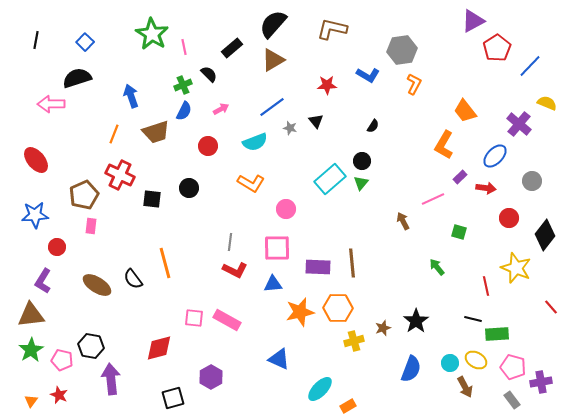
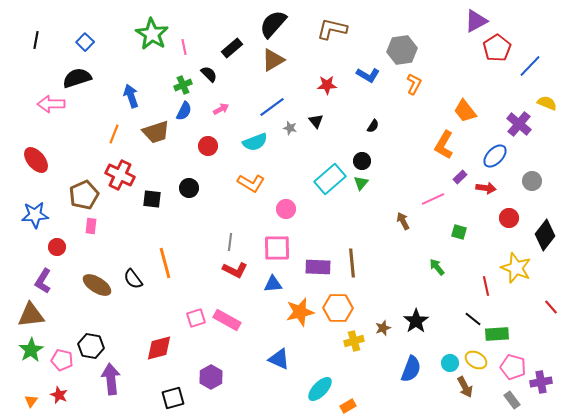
purple triangle at (473, 21): moved 3 px right
pink square at (194, 318): moved 2 px right; rotated 24 degrees counterclockwise
black line at (473, 319): rotated 24 degrees clockwise
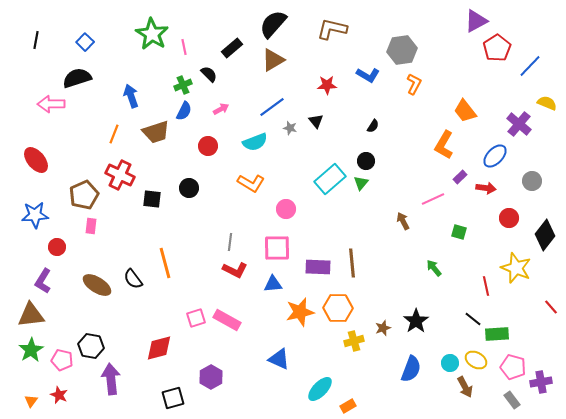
black circle at (362, 161): moved 4 px right
green arrow at (437, 267): moved 3 px left, 1 px down
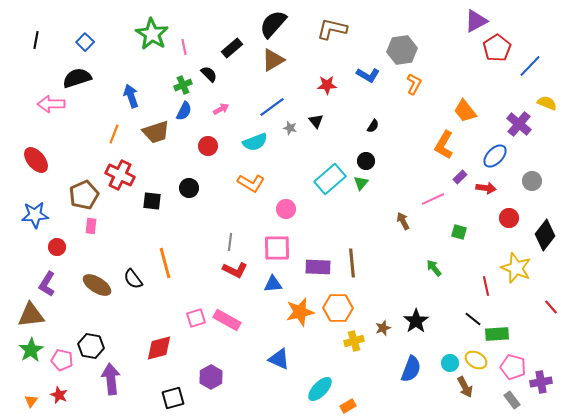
black square at (152, 199): moved 2 px down
purple L-shape at (43, 281): moved 4 px right, 3 px down
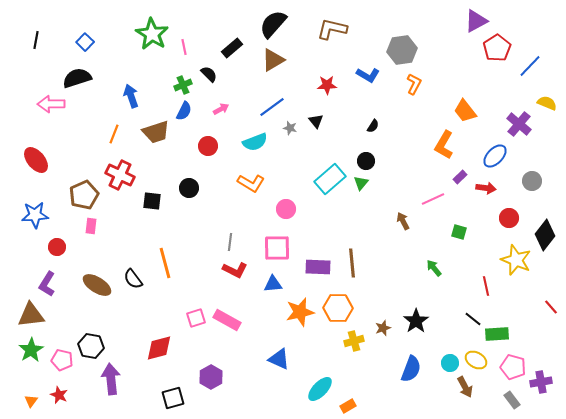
yellow star at (516, 268): moved 8 px up
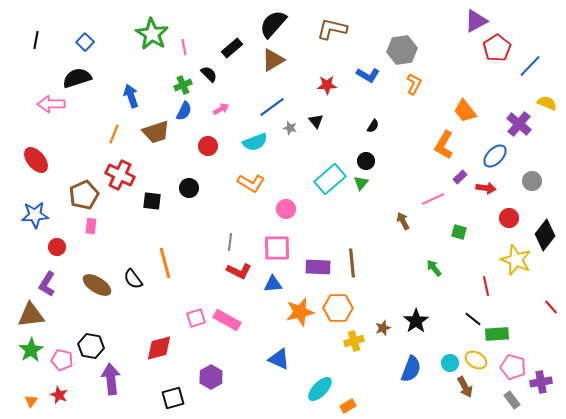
red L-shape at (235, 270): moved 4 px right, 1 px down
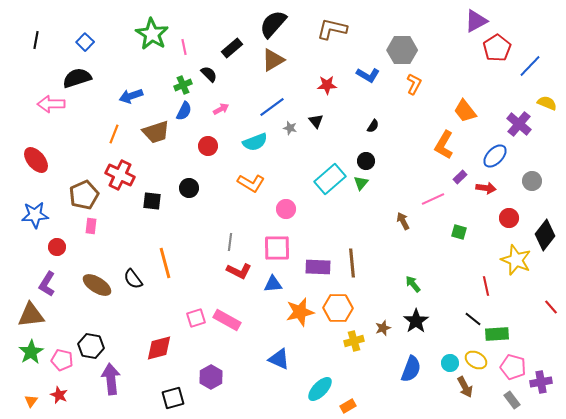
gray hexagon at (402, 50): rotated 8 degrees clockwise
blue arrow at (131, 96): rotated 90 degrees counterclockwise
green arrow at (434, 268): moved 21 px left, 16 px down
green star at (31, 350): moved 2 px down
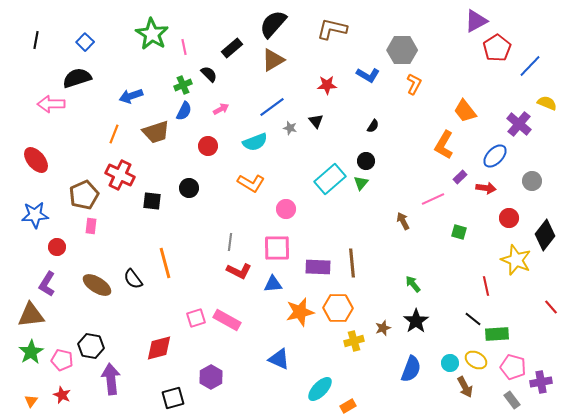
red star at (59, 395): moved 3 px right
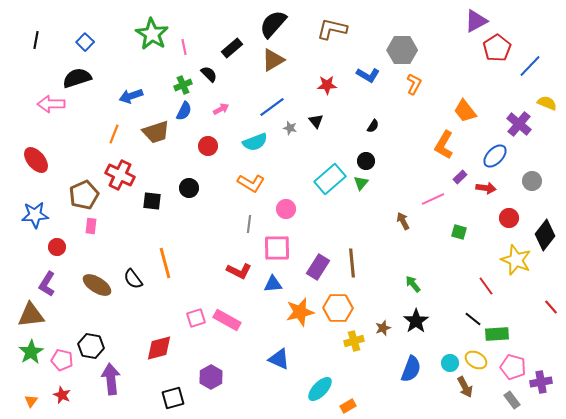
gray line at (230, 242): moved 19 px right, 18 px up
purple rectangle at (318, 267): rotated 60 degrees counterclockwise
red line at (486, 286): rotated 24 degrees counterclockwise
